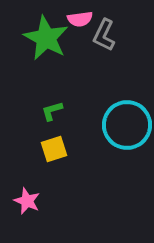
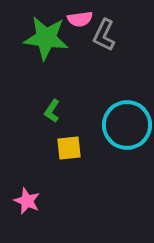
green star: rotated 21 degrees counterclockwise
green L-shape: rotated 40 degrees counterclockwise
yellow square: moved 15 px right, 1 px up; rotated 12 degrees clockwise
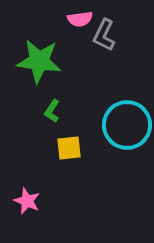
green star: moved 7 px left, 23 px down
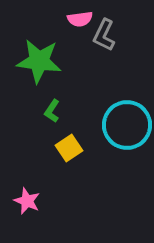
yellow square: rotated 28 degrees counterclockwise
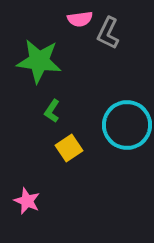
gray L-shape: moved 4 px right, 2 px up
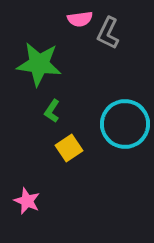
green star: moved 3 px down
cyan circle: moved 2 px left, 1 px up
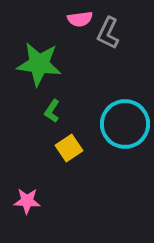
pink star: rotated 20 degrees counterclockwise
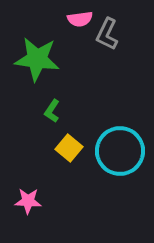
gray L-shape: moved 1 px left, 1 px down
green star: moved 2 px left, 5 px up
cyan circle: moved 5 px left, 27 px down
yellow square: rotated 16 degrees counterclockwise
pink star: moved 1 px right
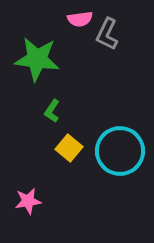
pink star: rotated 12 degrees counterclockwise
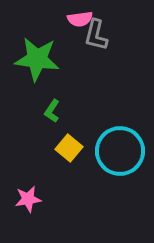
gray L-shape: moved 11 px left, 1 px down; rotated 12 degrees counterclockwise
pink star: moved 2 px up
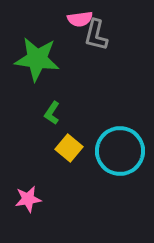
green L-shape: moved 2 px down
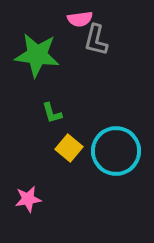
gray L-shape: moved 5 px down
green star: moved 4 px up
green L-shape: rotated 50 degrees counterclockwise
cyan circle: moved 4 px left
